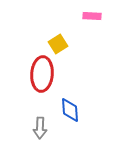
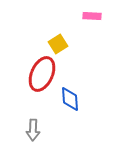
red ellipse: rotated 20 degrees clockwise
blue diamond: moved 11 px up
gray arrow: moved 7 px left, 2 px down
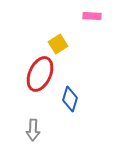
red ellipse: moved 2 px left
blue diamond: rotated 20 degrees clockwise
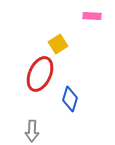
gray arrow: moved 1 px left, 1 px down
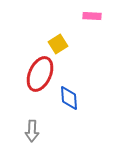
blue diamond: moved 1 px left, 1 px up; rotated 20 degrees counterclockwise
